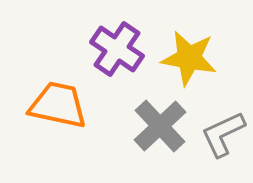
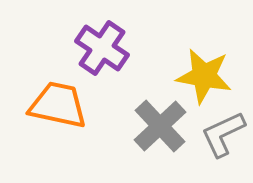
purple cross: moved 15 px left, 1 px up
yellow star: moved 15 px right, 18 px down
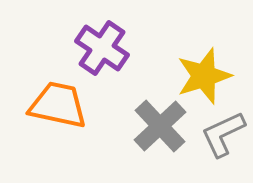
yellow star: rotated 28 degrees counterclockwise
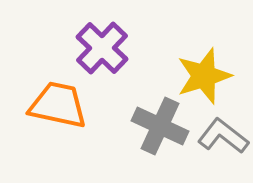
purple cross: rotated 10 degrees clockwise
gray cross: rotated 22 degrees counterclockwise
gray L-shape: moved 2 px down; rotated 63 degrees clockwise
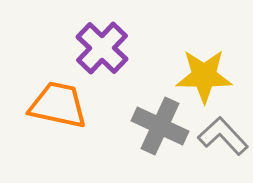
yellow star: rotated 18 degrees clockwise
gray L-shape: rotated 9 degrees clockwise
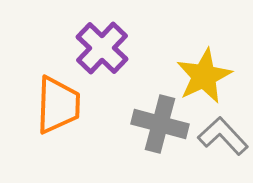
yellow star: rotated 26 degrees counterclockwise
orange trapezoid: rotated 80 degrees clockwise
gray cross: moved 2 px up; rotated 10 degrees counterclockwise
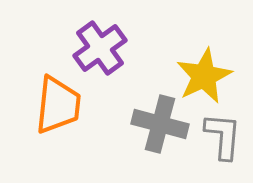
purple cross: moved 2 px left; rotated 10 degrees clockwise
orange trapezoid: rotated 4 degrees clockwise
gray L-shape: rotated 48 degrees clockwise
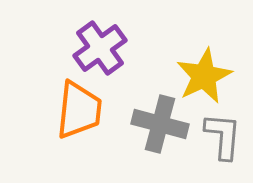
orange trapezoid: moved 21 px right, 5 px down
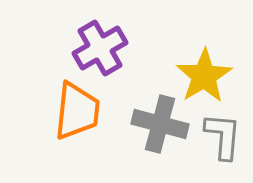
purple cross: rotated 6 degrees clockwise
yellow star: rotated 6 degrees counterclockwise
orange trapezoid: moved 2 px left, 1 px down
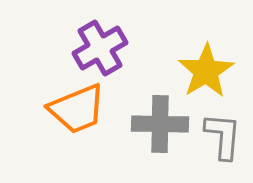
yellow star: moved 2 px right, 5 px up
orange trapezoid: moved 2 px up; rotated 62 degrees clockwise
gray cross: rotated 14 degrees counterclockwise
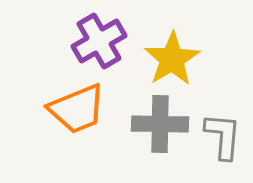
purple cross: moved 1 px left, 7 px up
yellow star: moved 34 px left, 12 px up
